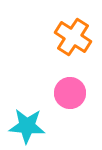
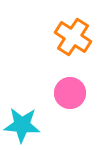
cyan star: moved 5 px left, 1 px up
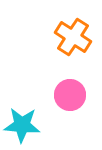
pink circle: moved 2 px down
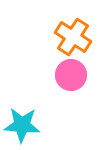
pink circle: moved 1 px right, 20 px up
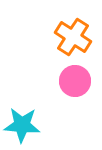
pink circle: moved 4 px right, 6 px down
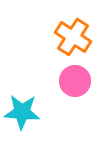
cyan star: moved 13 px up
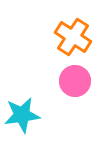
cyan star: moved 3 px down; rotated 12 degrees counterclockwise
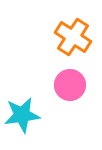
pink circle: moved 5 px left, 4 px down
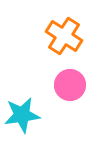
orange cross: moved 9 px left, 1 px up
